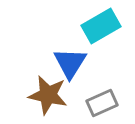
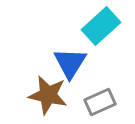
cyan rectangle: rotated 12 degrees counterclockwise
gray rectangle: moved 2 px left, 1 px up
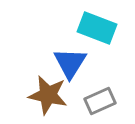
cyan rectangle: moved 4 px left, 2 px down; rotated 63 degrees clockwise
gray rectangle: moved 1 px up
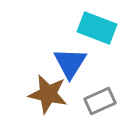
brown star: moved 1 px up
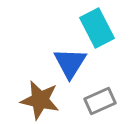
cyan rectangle: rotated 42 degrees clockwise
brown star: moved 8 px left, 6 px down
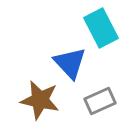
cyan rectangle: moved 4 px right
blue triangle: rotated 15 degrees counterclockwise
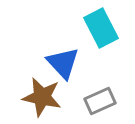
blue triangle: moved 7 px left
brown star: moved 2 px right, 3 px up
